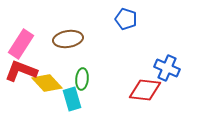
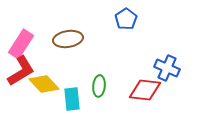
blue pentagon: rotated 20 degrees clockwise
red L-shape: rotated 128 degrees clockwise
green ellipse: moved 17 px right, 7 px down
yellow diamond: moved 3 px left, 1 px down
cyan rectangle: rotated 10 degrees clockwise
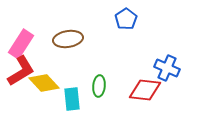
yellow diamond: moved 1 px up
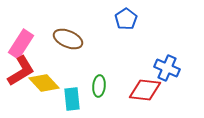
brown ellipse: rotated 32 degrees clockwise
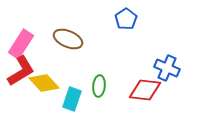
cyan rectangle: rotated 25 degrees clockwise
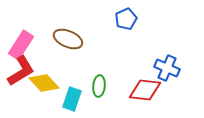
blue pentagon: rotated 10 degrees clockwise
pink rectangle: moved 1 px down
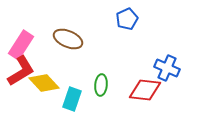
blue pentagon: moved 1 px right
green ellipse: moved 2 px right, 1 px up
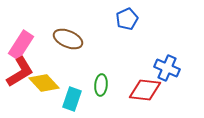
red L-shape: moved 1 px left, 1 px down
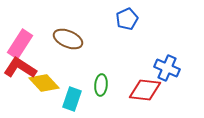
pink rectangle: moved 1 px left, 1 px up
red L-shape: moved 4 px up; rotated 116 degrees counterclockwise
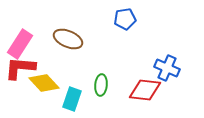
blue pentagon: moved 2 px left; rotated 15 degrees clockwise
red L-shape: rotated 28 degrees counterclockwise
